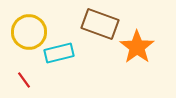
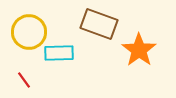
brown rectangle: moved 1 px left
orange star: moved 2 px right, 3 px down
cyan rectangle: rotated 12 degrees clockwise
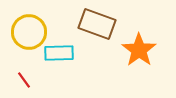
brown rectangle: moved 2 px left
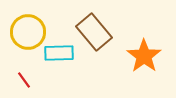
brown rectangle: moved 3 px left, 8 px down; rotated 30 degrees clockwise
yellow circle: moved 1 px left
orange star: moved 5 px right, 6 px down
